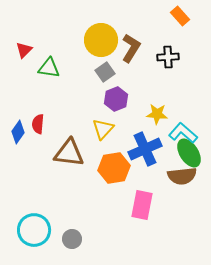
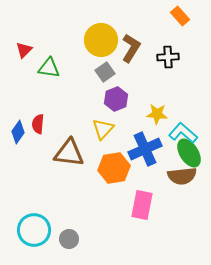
gray circle: moved 3 px left
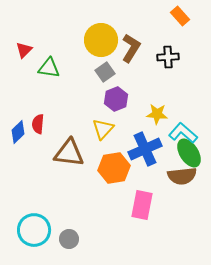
blue diamond: rotated 10 degrees clockwise
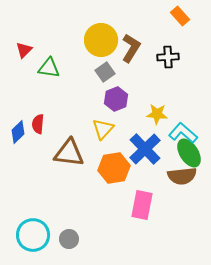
blue cross: rotated 20 degrees counterclockwise
cyan circle: moved 1 px left, 5 px down
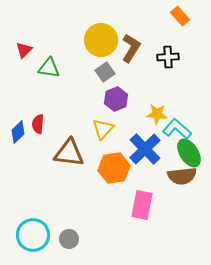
cyan L-shape: moved 6 px left, 4 px up
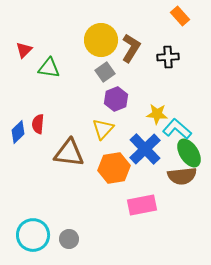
pink rectangle: rotated 68 degrees clockwise
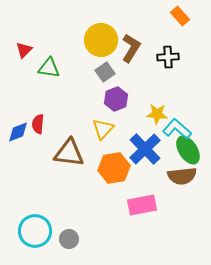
blue diamond: rotated 25 degrees clockwise
green ellipse: moved 1 px left, 3 px up
cyan circle: moved 2 px right, 4 px up
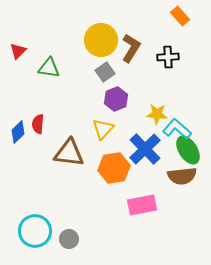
red triangle: moved 6 px left, 1 px down
blue diamond: rotated 25 degrees counterclockwise
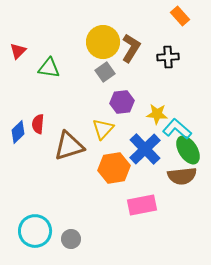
yellow circle: moved 2 px right, 2 px down
purple hexagon: moved 6 px right, 3 px down; rotated 15 degrees clockwise
brown triangle: moved 7 px up; rotated 24 degrees counterclockwise
gray circle: moved 2 px right
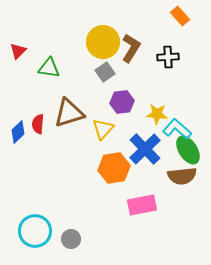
brown triangle: moved 33 px up
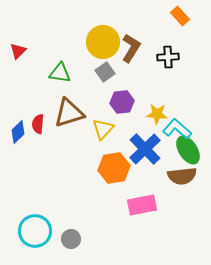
green triangle: moved 11 px right, 5 px down
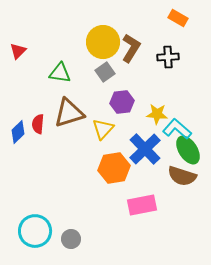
orange rectangle: moved 2 px left, 2 px down; rotated 18 degrees counterclockwise
brown semicircle: rotated 24 degrees clockwise
